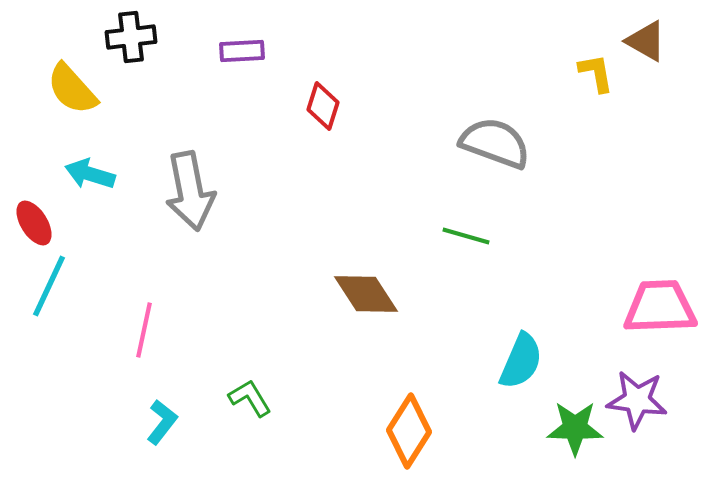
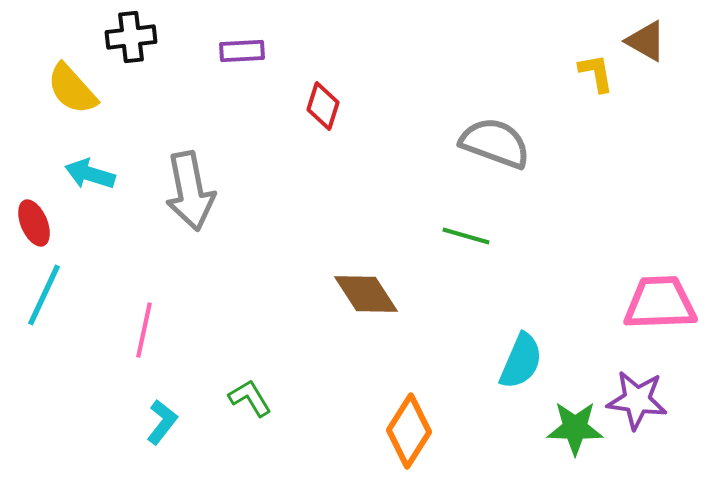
red ellipse: rotated 9 degrees clockwise
cyan line: moved 5 px left, 9 px down
pink trapezoid: moved 4 px up
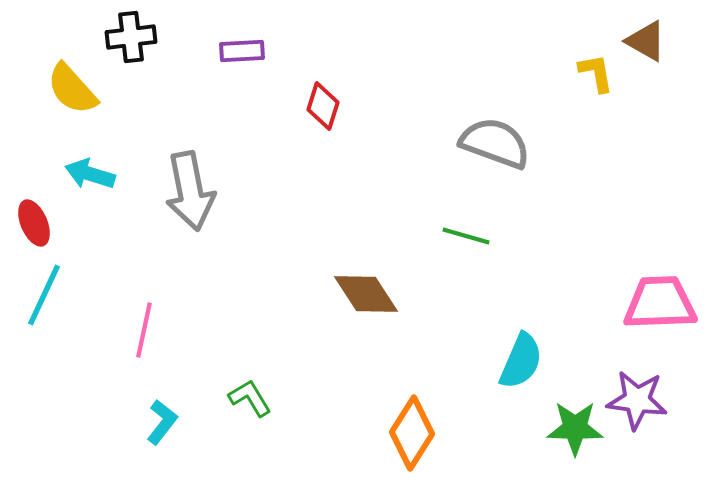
orange diamond: moved 3 px right, 2 px down
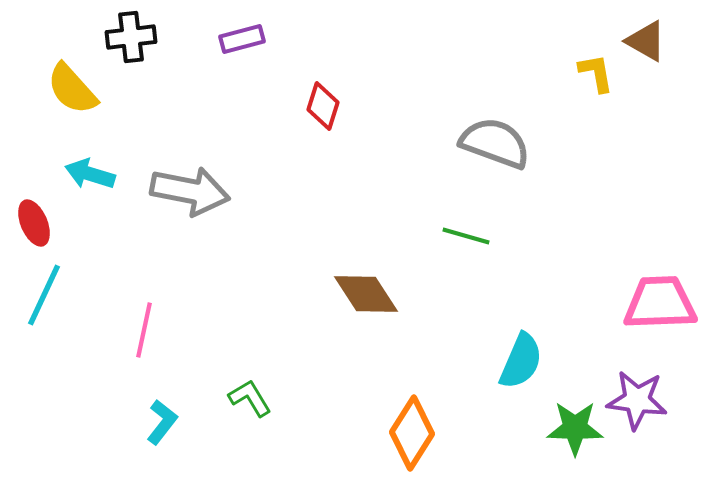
purple rectangle: moved 12 px up; rotated 12 degrees counterclockwise
gray arrow: rotated 68 degrees counterclockwise
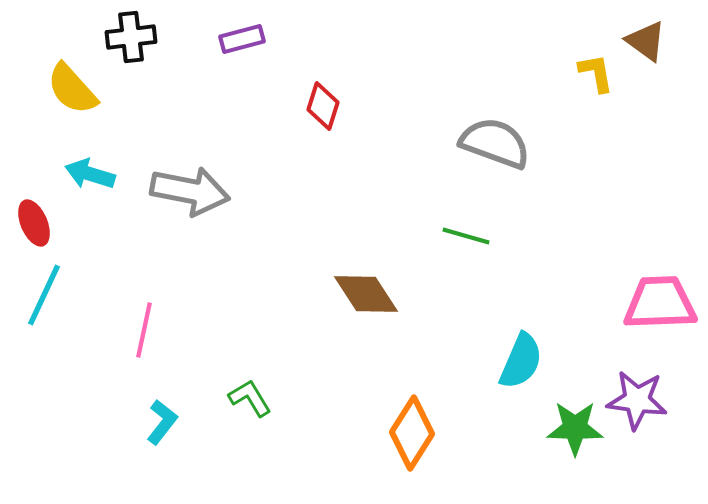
brown triangle: rotated 6 degrees clockwise
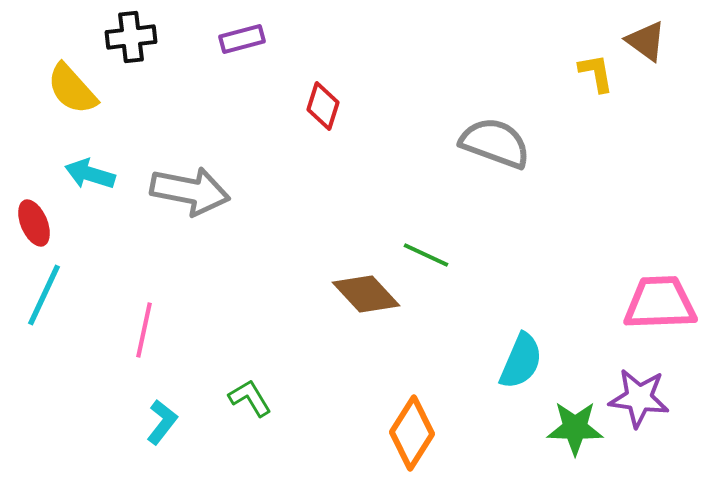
green line: moved 40 px left, 19 px down; rotated 9 degrees clockwise
brown diamond: rotated 10 degrees counterclockwise
purple star: moved 2 px right, 2 px up
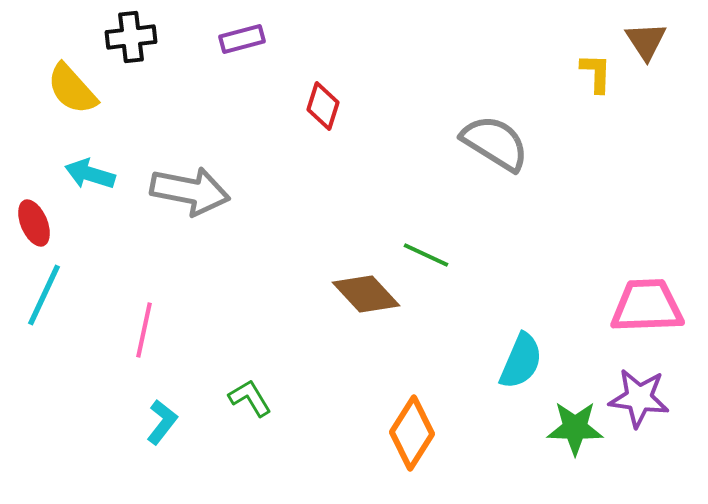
brown triangle: rotated 21 degrees clockwise
yellow L-shape: rotated 12 degrees clockwise
gray semicircle: rotated 12 degrees clockwise
pink trapezoid: moved 13 px left, 3 px down
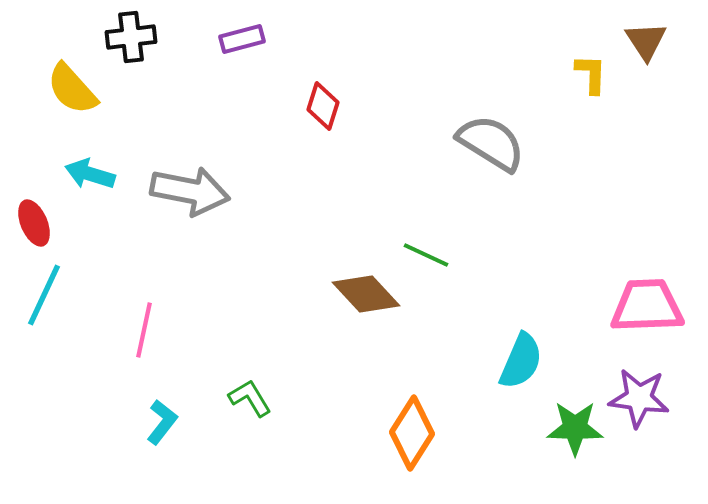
yellow L-shape: moved 5 px left, 1 px down
gray semicircle: moved 4 px left
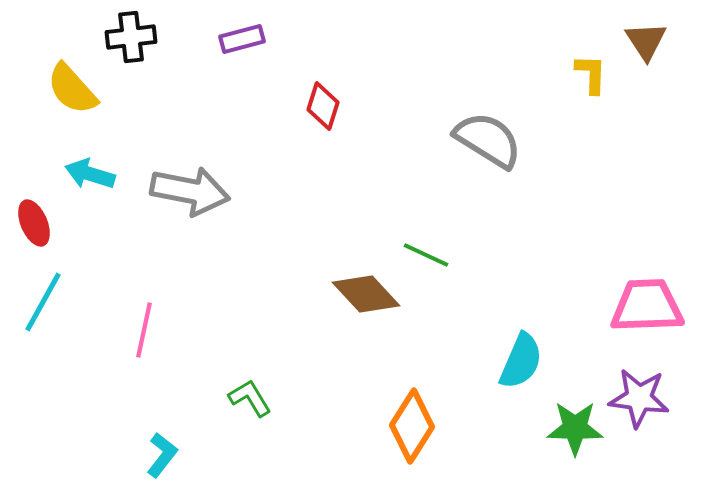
gray semicircle: moved 3 px left, 3 px up
cyan line: moved 1 px left, 7 px down; rotated 4 degrees clockwise
cyan L-shape: moved 33 px down
orange diamond: moved 7 px up
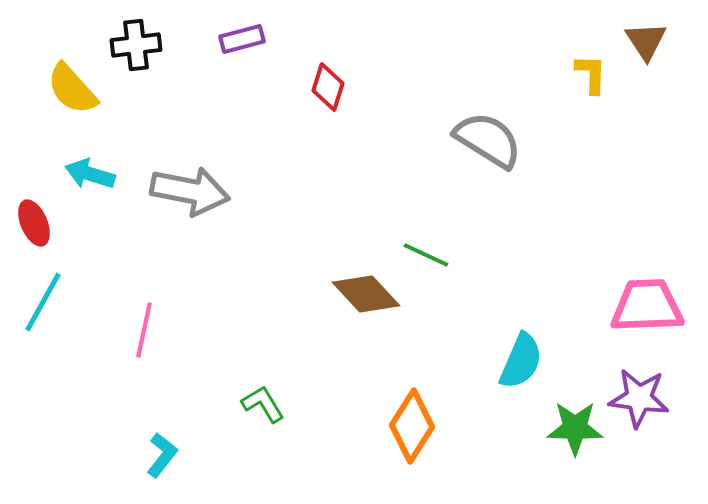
black cross: moved 5 px right, 8 px down
red diamond: moved 5 px right, 19 px up
green L-shape: moved 13 px right, 6 px down
